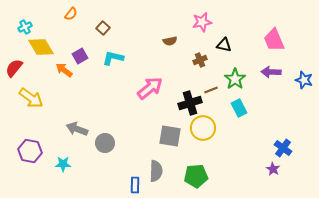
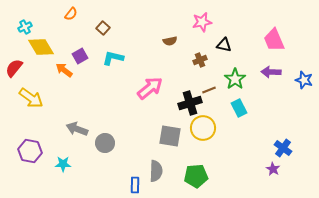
brown line: moved 2 px left
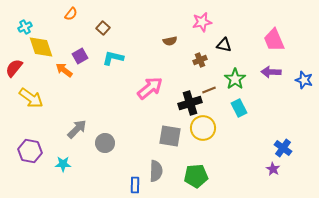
yellow diamond: rotated 12 degrees clockwise
gray arrow: rotated 115 degrees clockwise
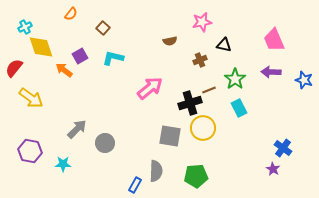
blue rectangle: rotated 28 degrees clockwise
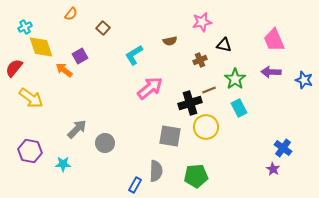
cyan L-shape: moved 21 px right, 3 px up; rotated 45 degrees counterclockwise
yellow circle: moved 3 px right, 1 px up
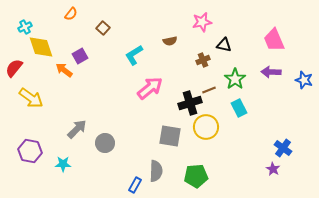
brown cross: moved 3 px right
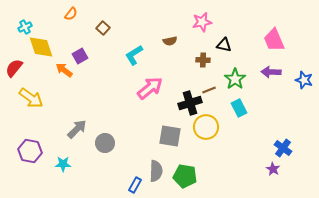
brown cross: rotated 24 degrees clockwise
green pentagon: moved 11 px left; rotated 15 degrees clockwise
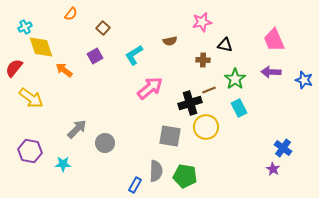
black triangle: moved 1 px right
purple square: moved 15 px right
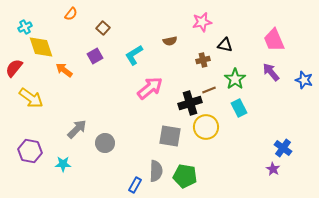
brown cross: rotated 16 degrees counterclockwise
purple arrow: rotated 48 degrees clockwise
